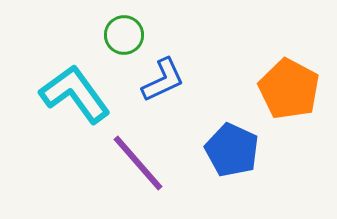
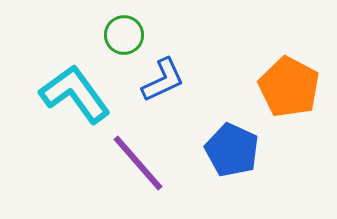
orange pentagon: moved 2 px up
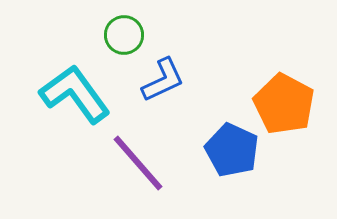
orange pentagon: moved 5 px left, 17 px down
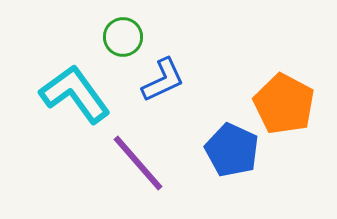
green circle: moved 1 px left, 2 px down
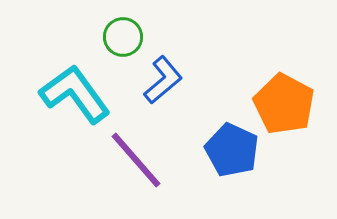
blue L-shape: rotated 15 degrees counterclockwise
purple line: moved 2 px left, 3 px up
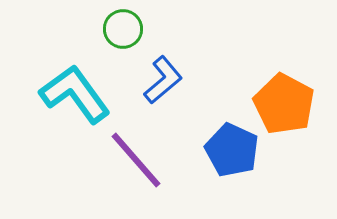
green circle: moved 8 px up
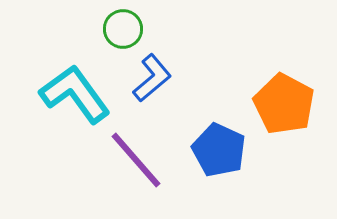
blue L-shape: moved 11 px left, 2 px up
blue pentagon: moved 13 px left
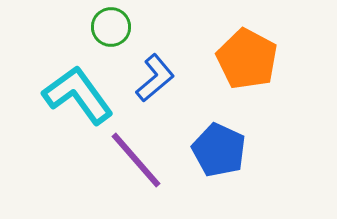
green circle: moved 12 px left, 2 px up
blue L-shape: moved 3 px right
cyan L-shape: moved 3 px right, 1 px down
orange pentagon: moved 37 px left, 45 px up
